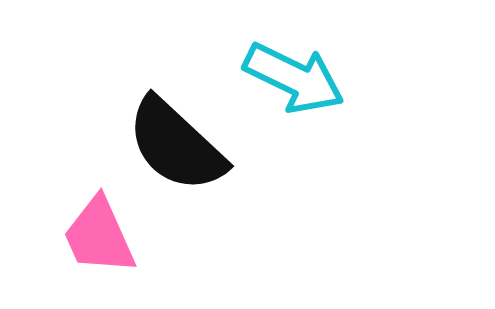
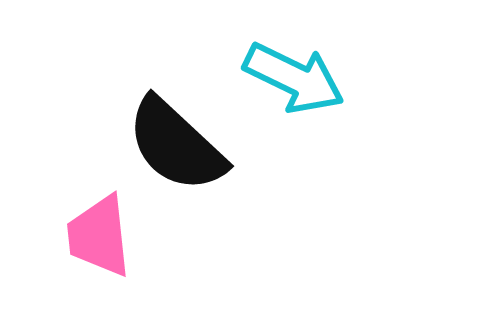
pink trapezoid: rotated 18 degrees clockwise
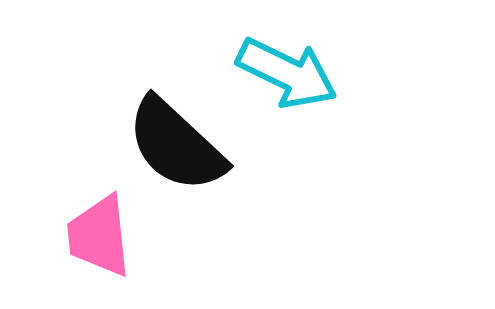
cyan arrow: moved 7 px left, 5 px up
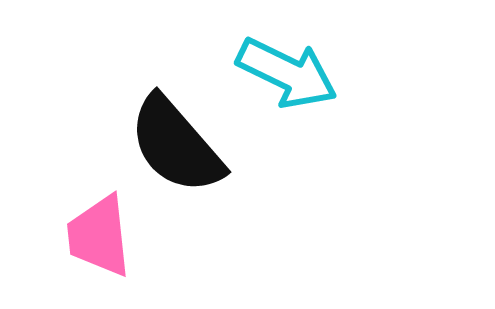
black semicircle: rotated 6 degrees clockwise
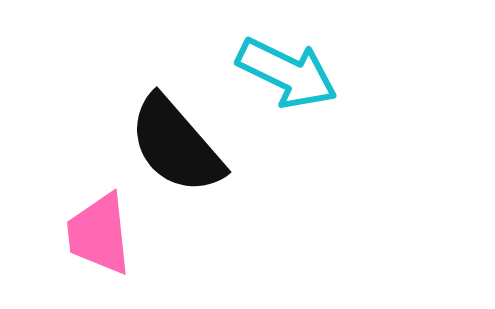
pink trapezoid: moved 2 px up
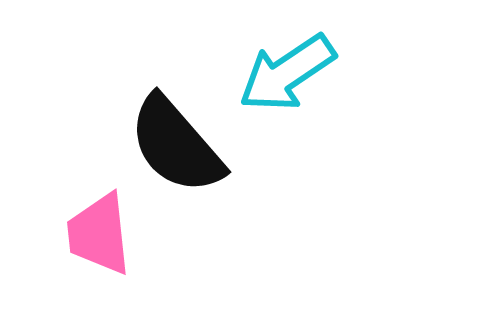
cyan arrow: rotated 120 degrees clockwise
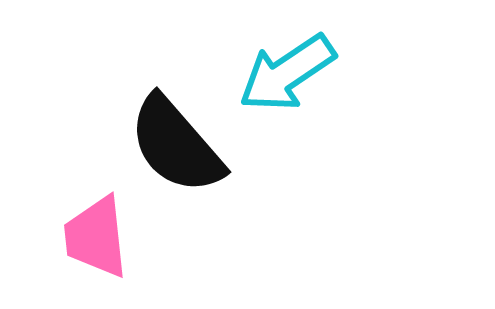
pink trapezoid: moved 3 px left, 3 px down
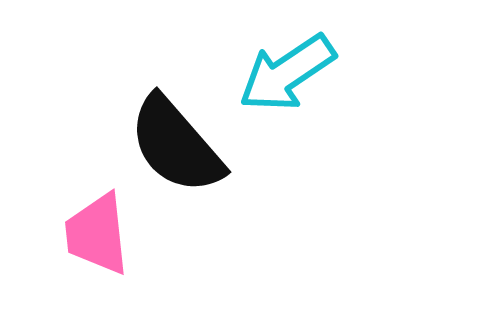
pink trapezoid: moved 1 px right, 3 px up
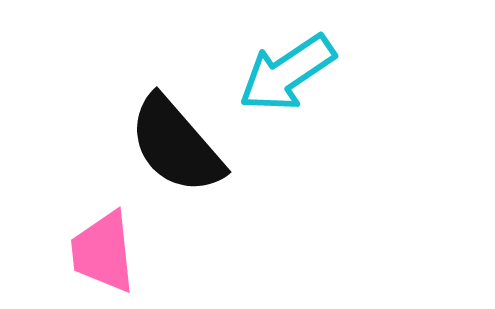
pink trapezoid: moved 6 px right, 18 px down
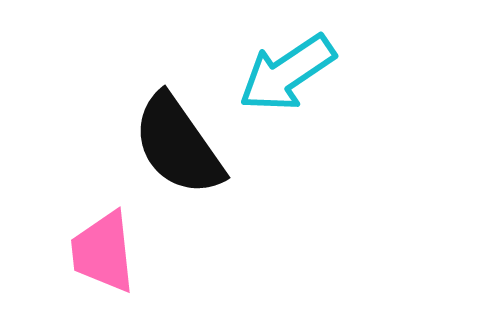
black semicircle: moved 2 px right; rotated 6 degrees clockwise
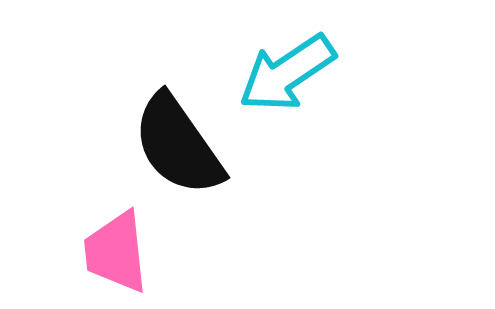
pink trapezoid: moved 13 px right
